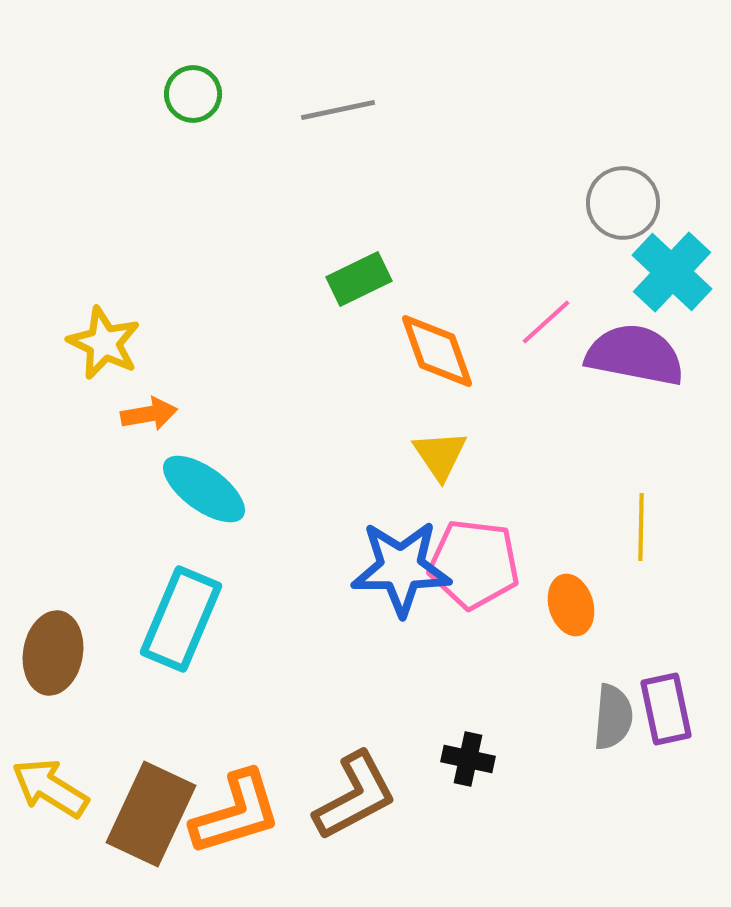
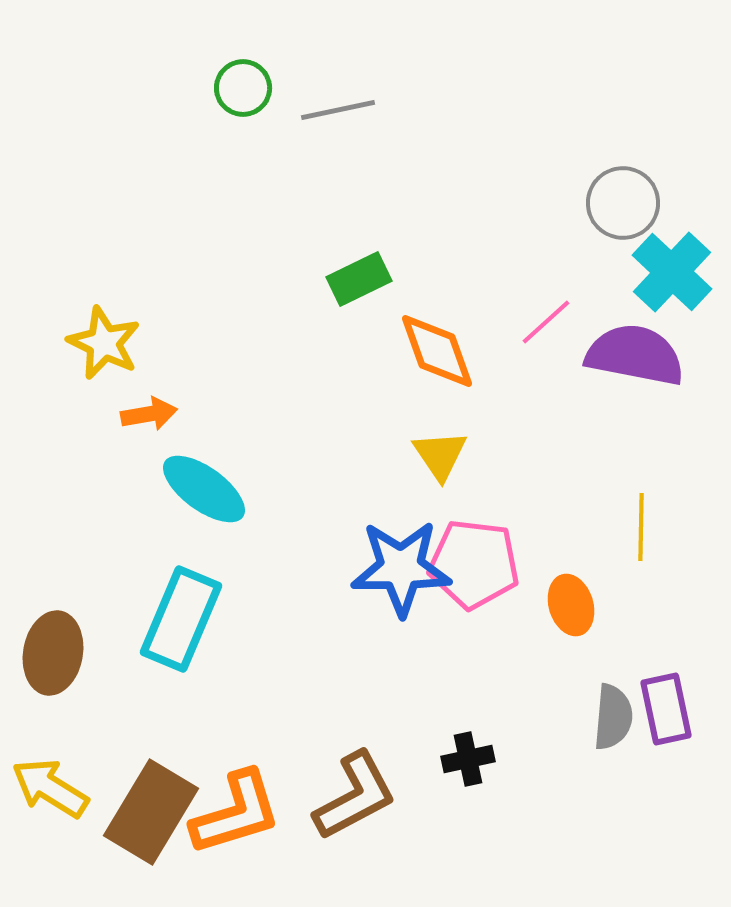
green circle: moved 50 px right, 6 px up
black cross: rotated 24 degrees counterclockwise
brown rectangle: moved 2 px up; rotated 6 degrees clockwise
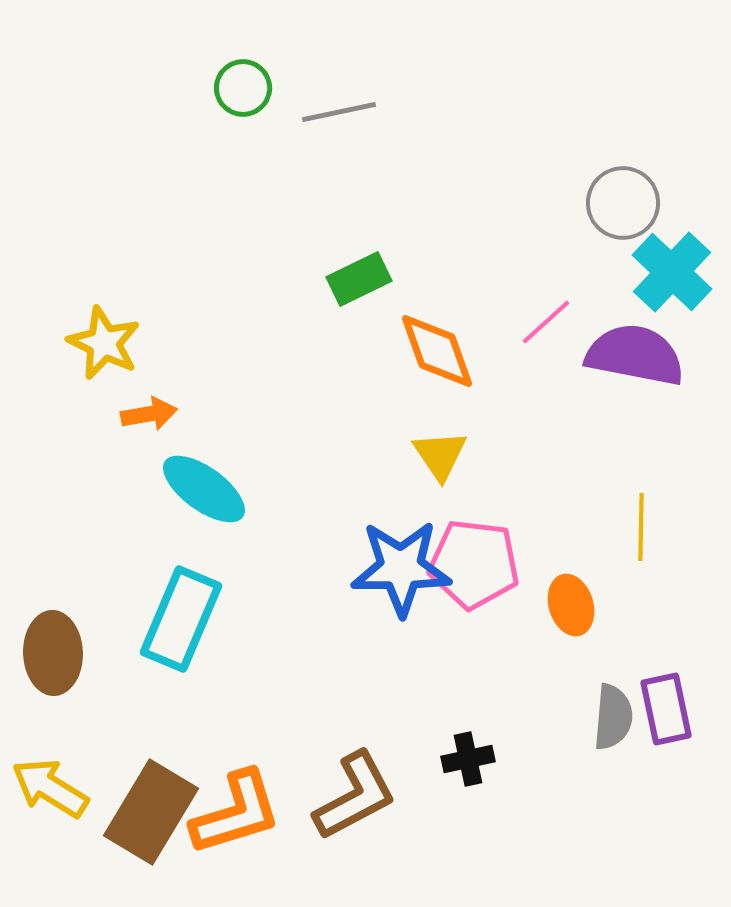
gray line: moved 1 px right, 2 px down
brown ellipse: rotated 12 degrees counterclockwise
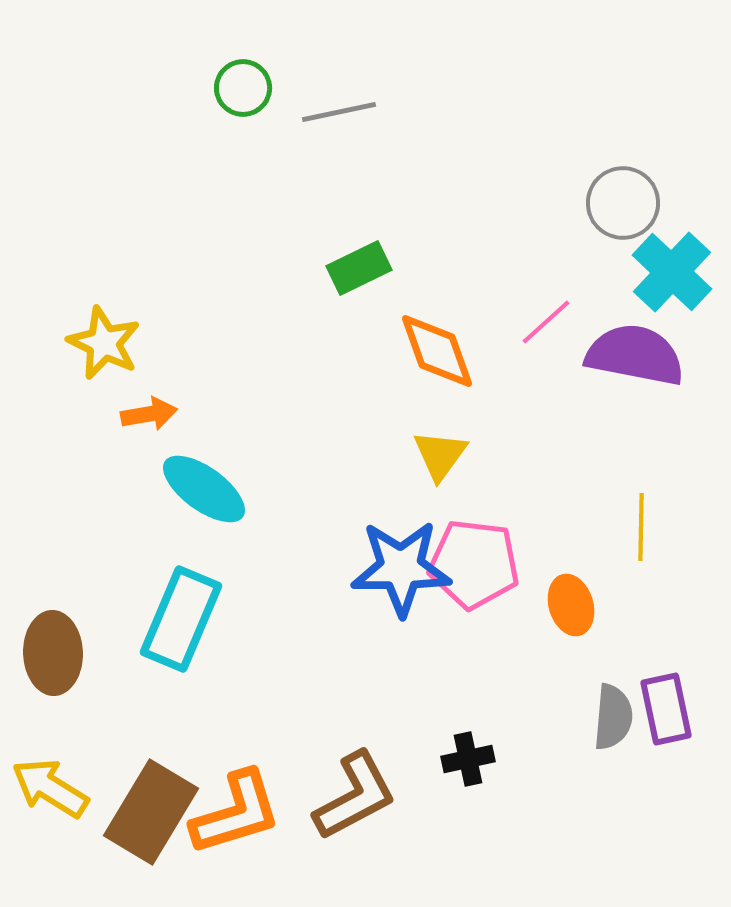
green rectangle: moved 11 px up
yellow triangle: rotated 10 degrees clockwise
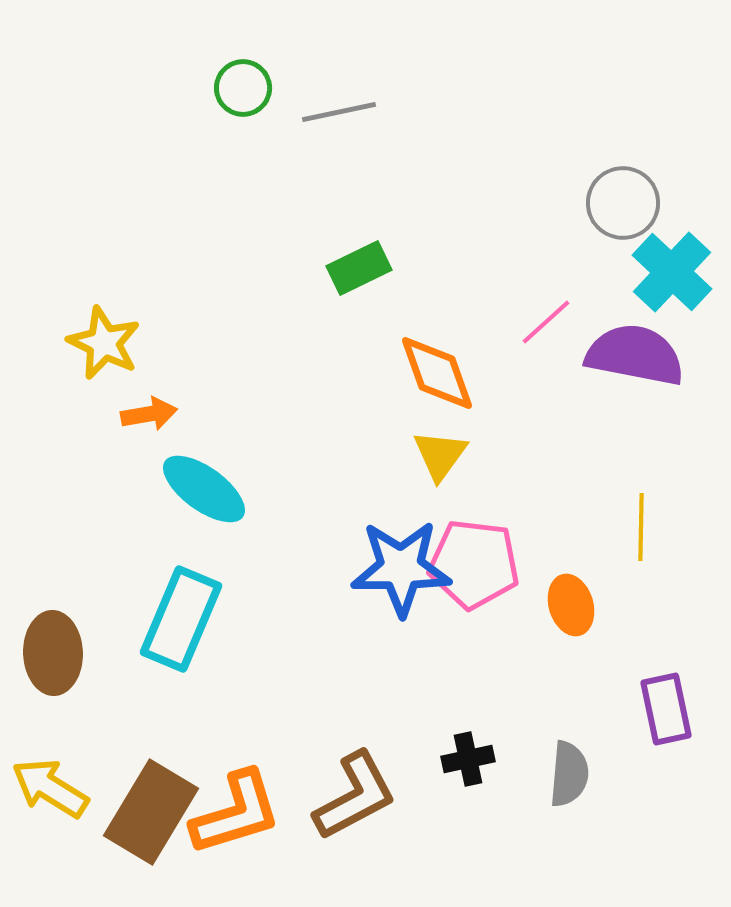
orange diamond: moved 22 px down
gray semicircle: moved 44 px left, 57 px down
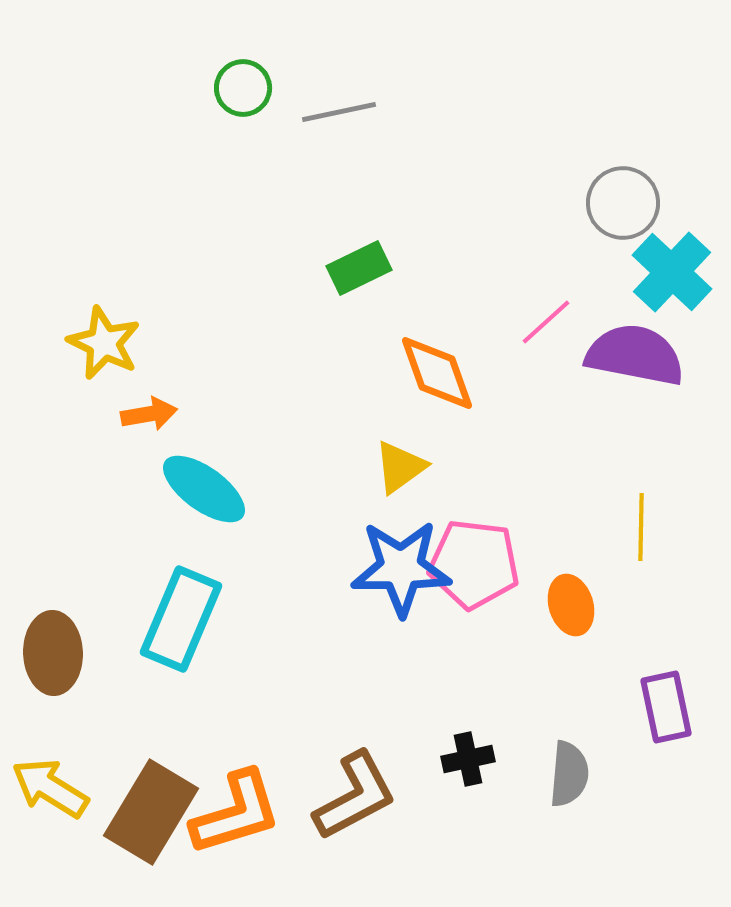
yellow triangle: moved 40 px left, 12 px down; rotated 18 degrees clockwise
purple rectangle: moved 2 px up
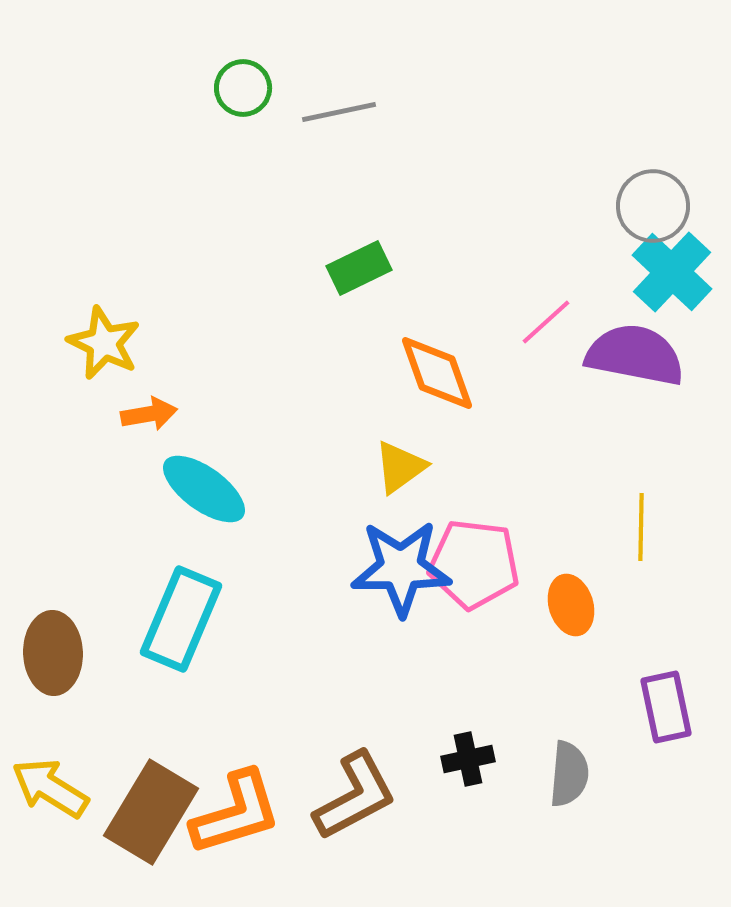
gray circle: moved 30 px right, 3 px down
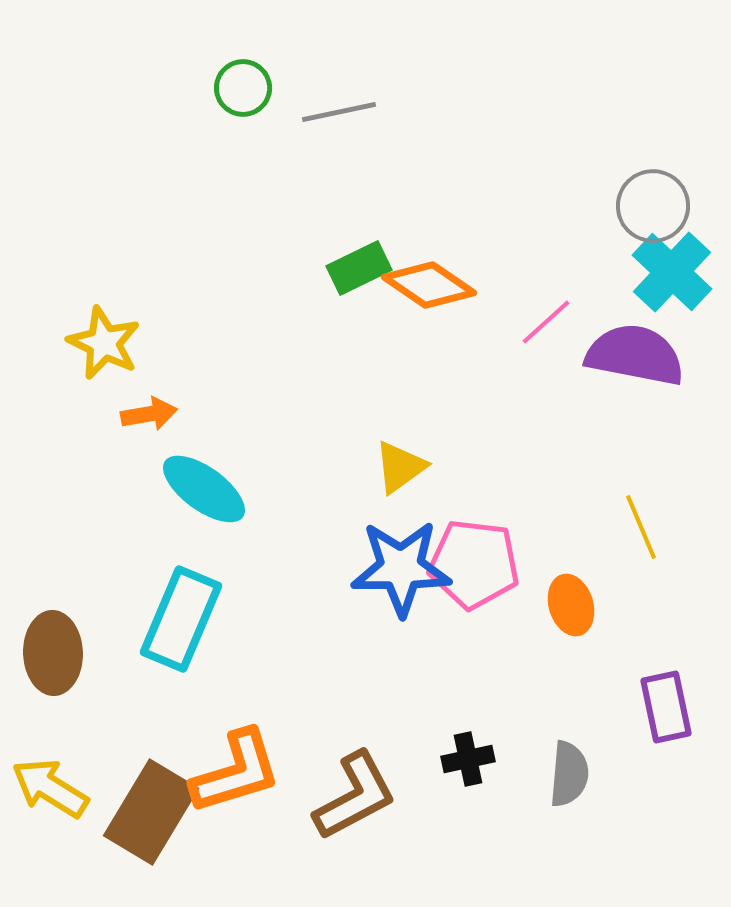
orange diamond: moved 8 px left, 88 px up; rotated 36 degrees counterclockwise
yellow line: rotated 24 degrees counterclockwise
orange L-shape: moved 41 px up
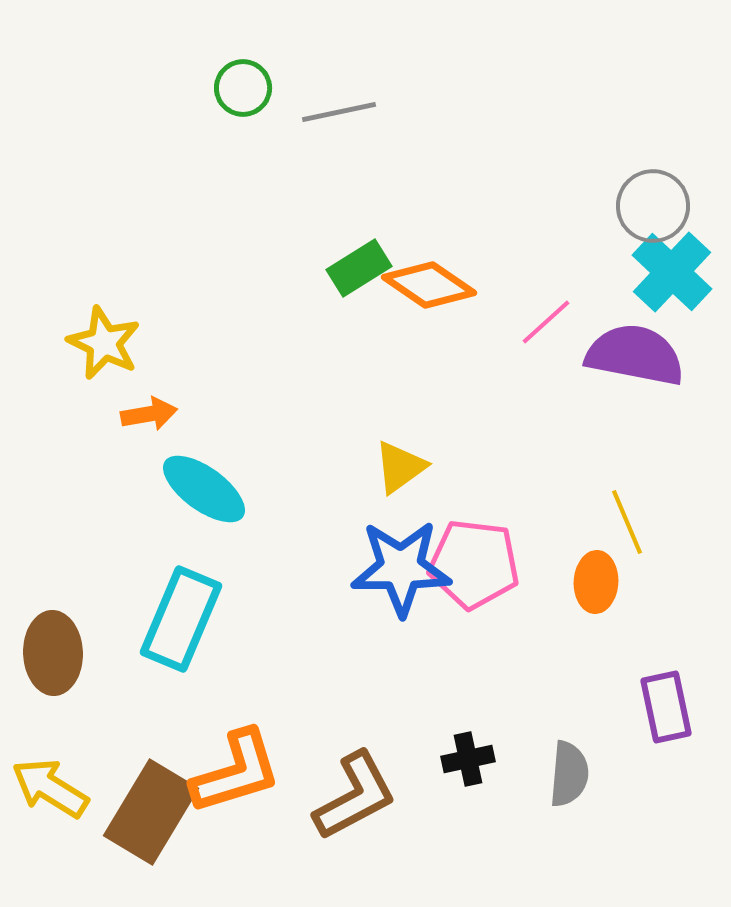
green rectangle: rotated 6 degrees counterclockwise
yellow line: moved 14 px left, 5 px up
orange ellipse: moved 25 px right, 23 px up; rotated 20 degrees clockwise
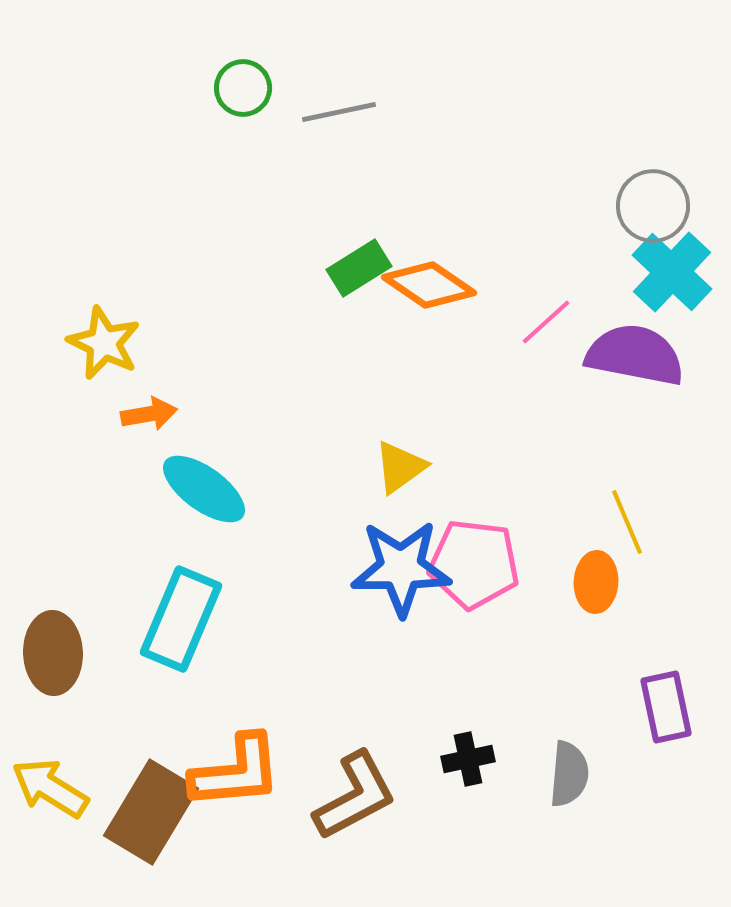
orange L-shape: rotated 12 degrees clockwise
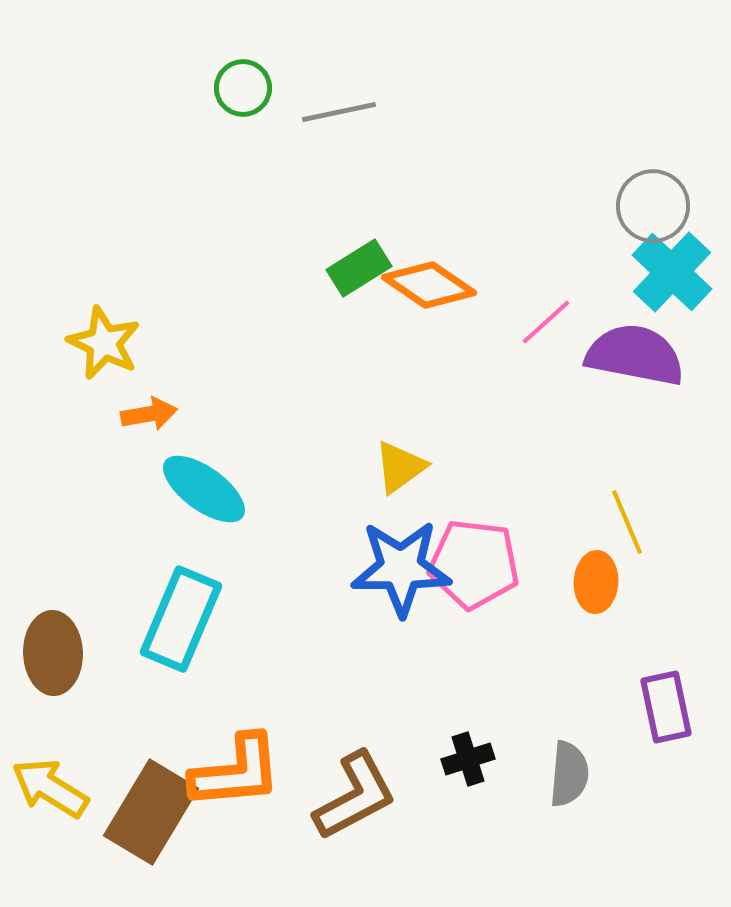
black cross: rotated 6 degrees counterclockwise
